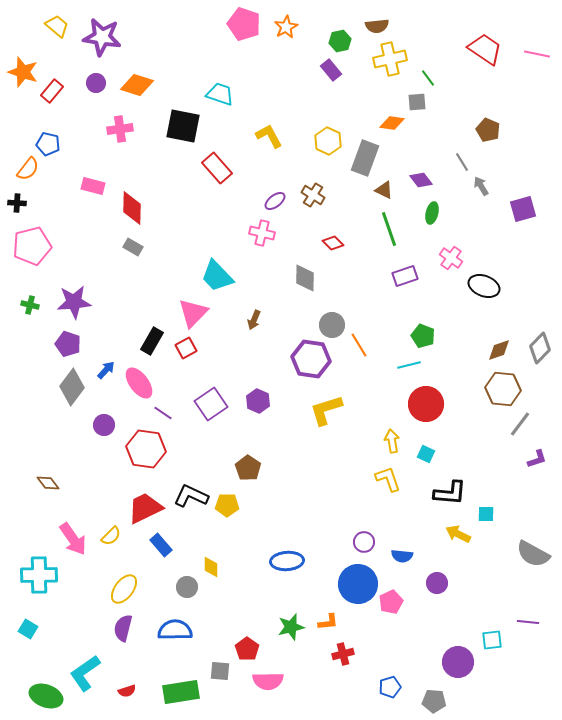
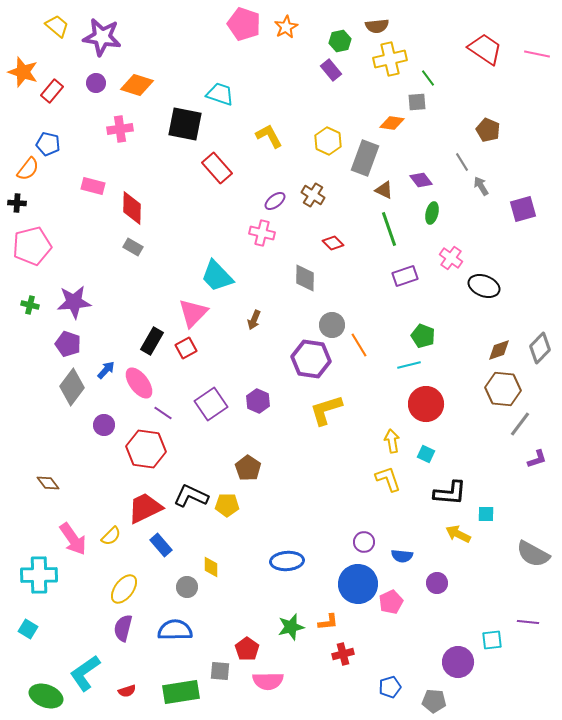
black square at (183, 126): moved 2 px right, 2 px up
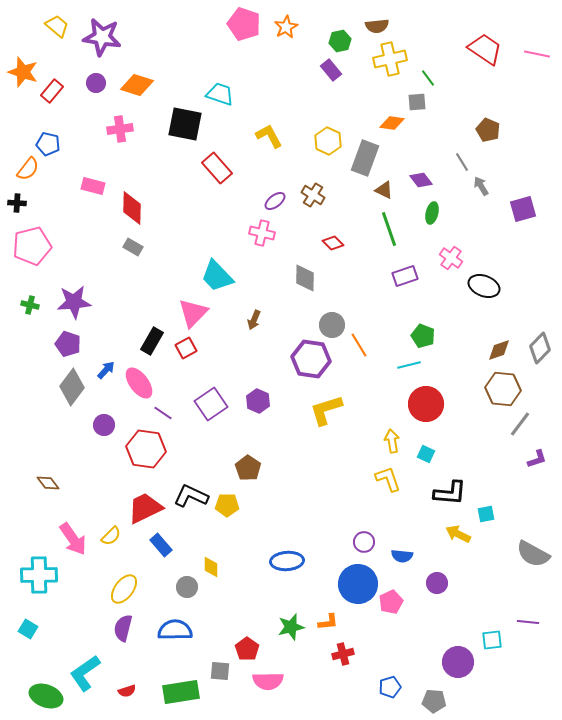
cyan square at (486, 514): rotated 12 degrees counterclockwise
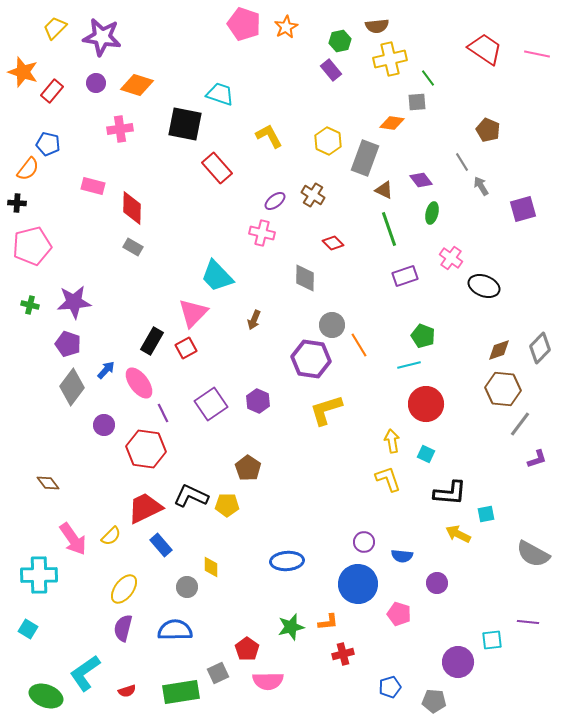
yellow trapezoid at (57, 26): moved 2 px left, 2 px down; rotated 85 degrees counterclockwise
purple line at (163, 413): rotated 30 degrees clockwise
pink pentagon at (391, 602): moved 8 px right, 12 px down; rotated 30 degrees counterclockwise
gray square at (220, 671): moved 2 px left, 2 px down; rotated 30 degrees counterclockwise
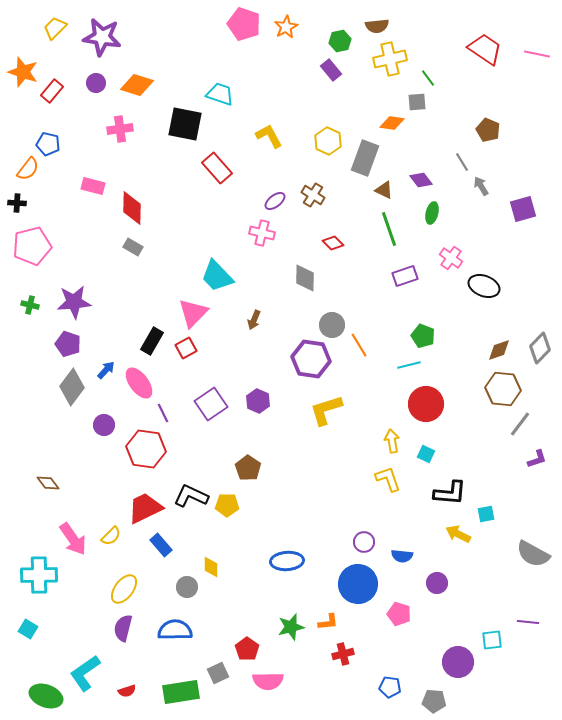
blue pentagon at (390, 687): rotated 25 degrees clockwise
